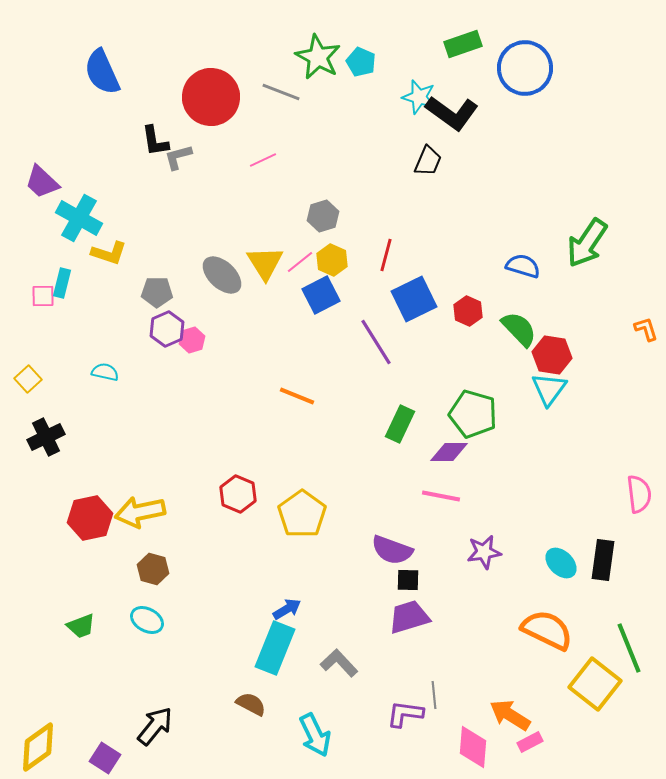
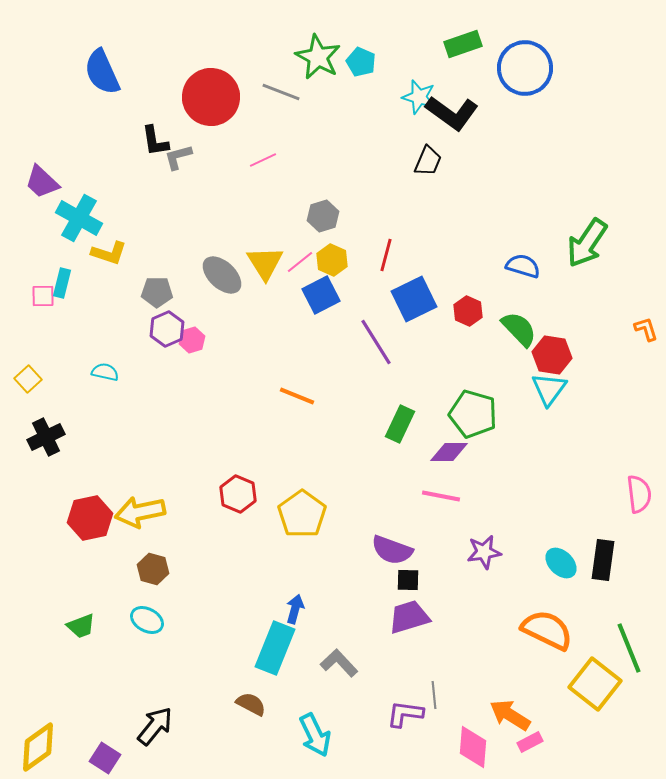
blue arrow at (287, 609): moved 8 px right; rotated 44 degrees counterclockwise
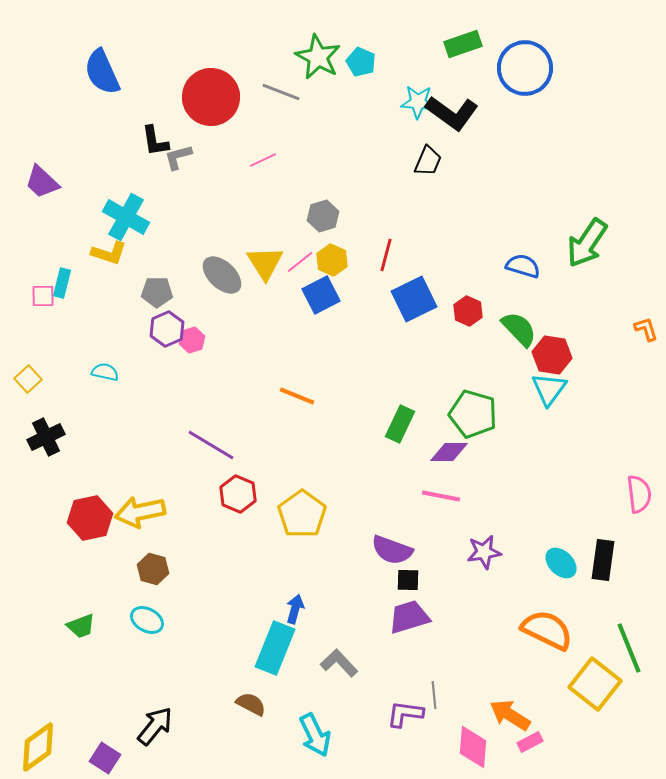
cyan star at (419, 97): moved 1 px left, 5 px down; rotated 12 degrees counterclockwise
cyan cross at (79, 218): moved 47 px right, 1 px up
purple line at (376, 342): moved 165 px left, 103 px down; rotated 27 degrees counterclockwise
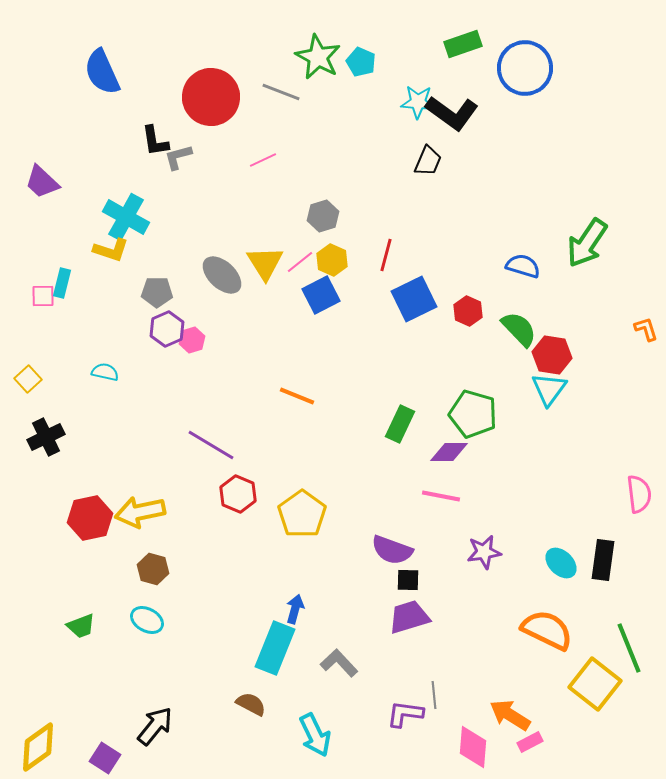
yellow L-shape at (109, 253): moved 2 px right, 3 px up
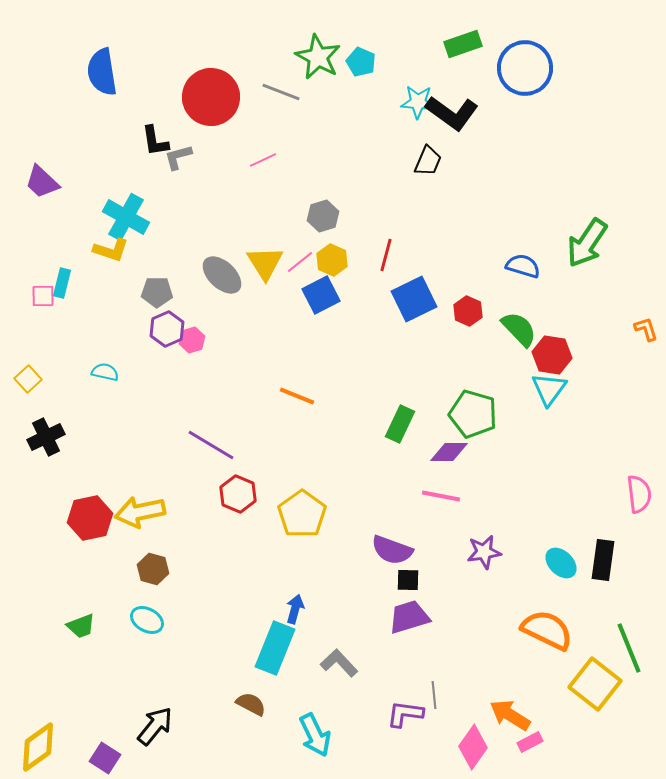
blue semicircle at (102, 72): rotated 15 degrees clockwise
pink diamond at (473, 747): rotated 30 degrees clockwise
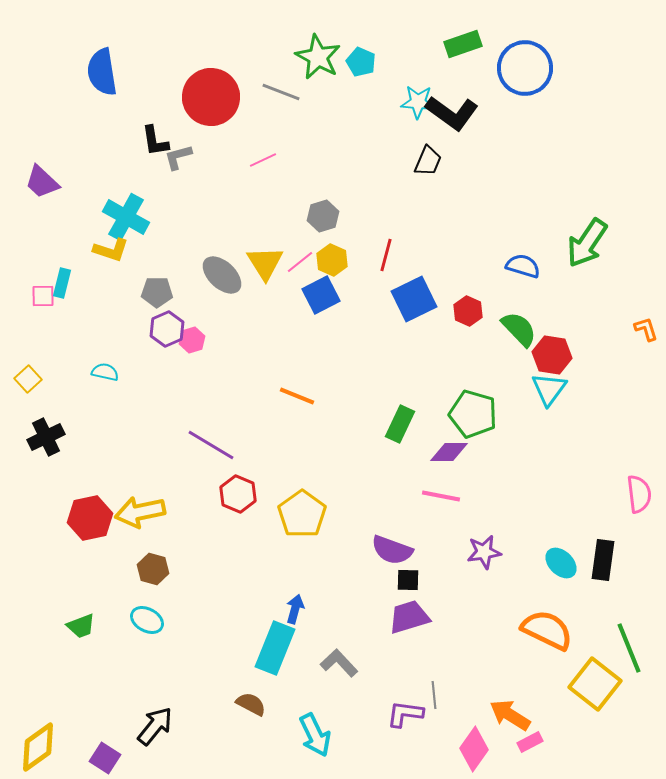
pink diamond at (473, 747): moved 1 px right, 2 px down
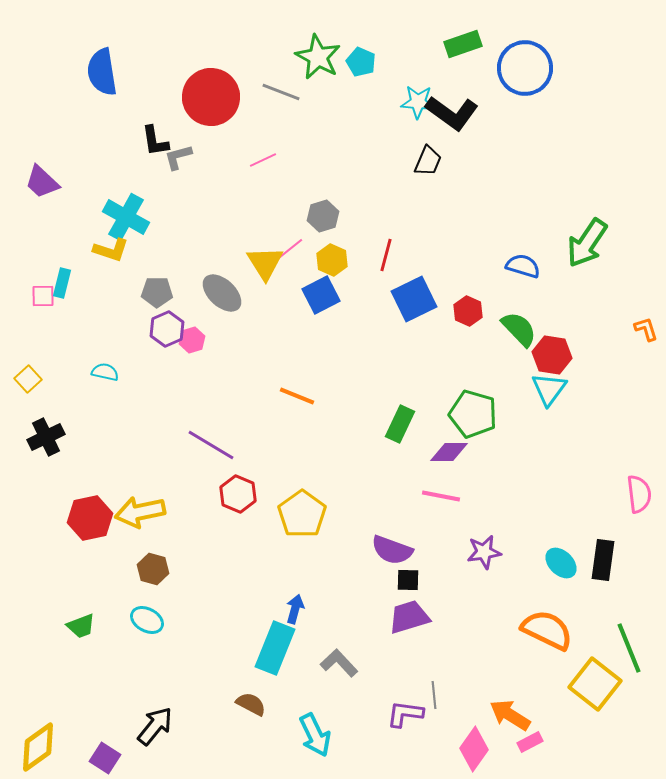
pink line at (300, 262): moved 10 px left, 13 px up
gray ellipse at (222, 275): moved 18 px down
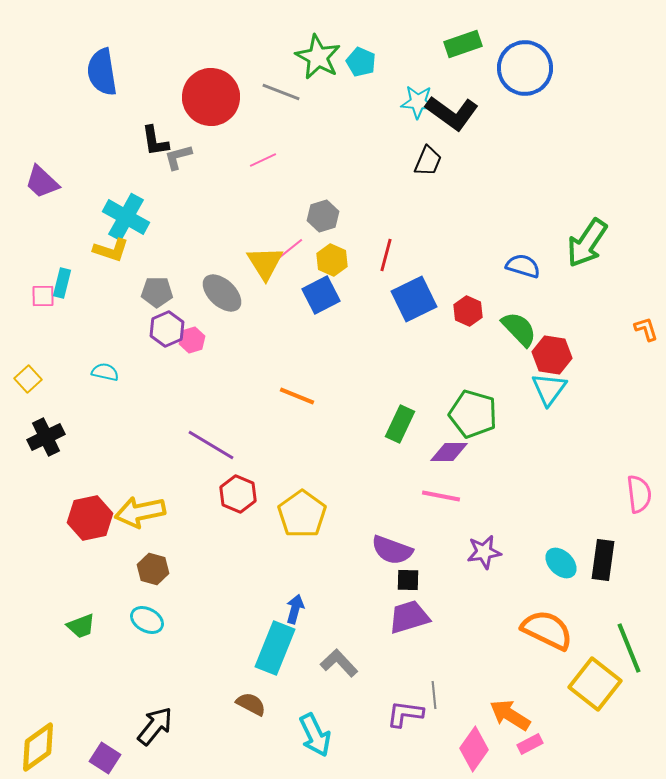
pink rectangle at (530, 742): moved 2 px down
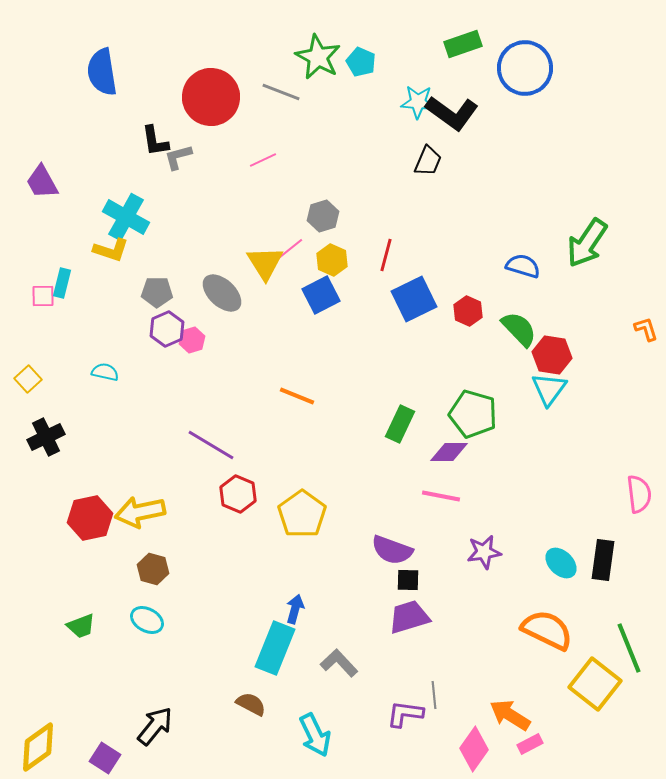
purple trapezoid at (42, 182): rotated 18 degrees clockwise
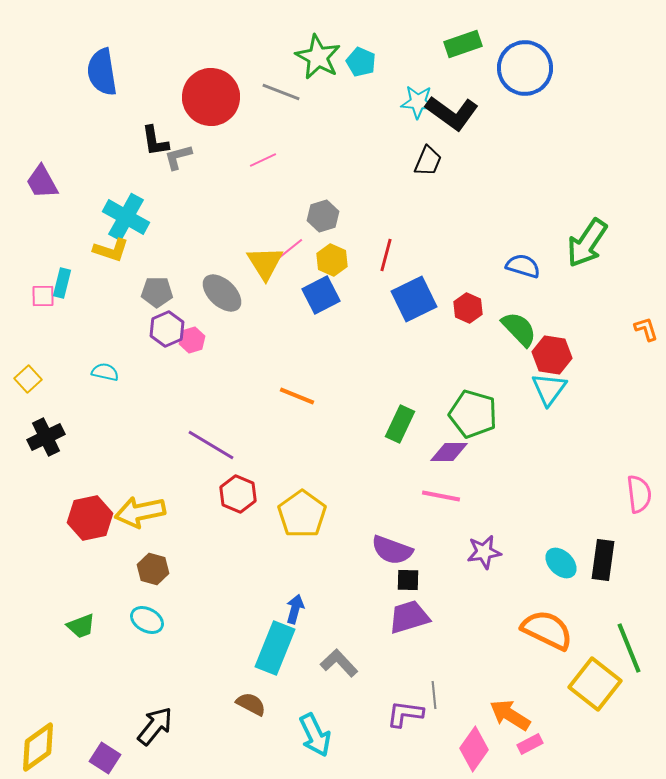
red hexagon at (468, 311): moved 3 px up
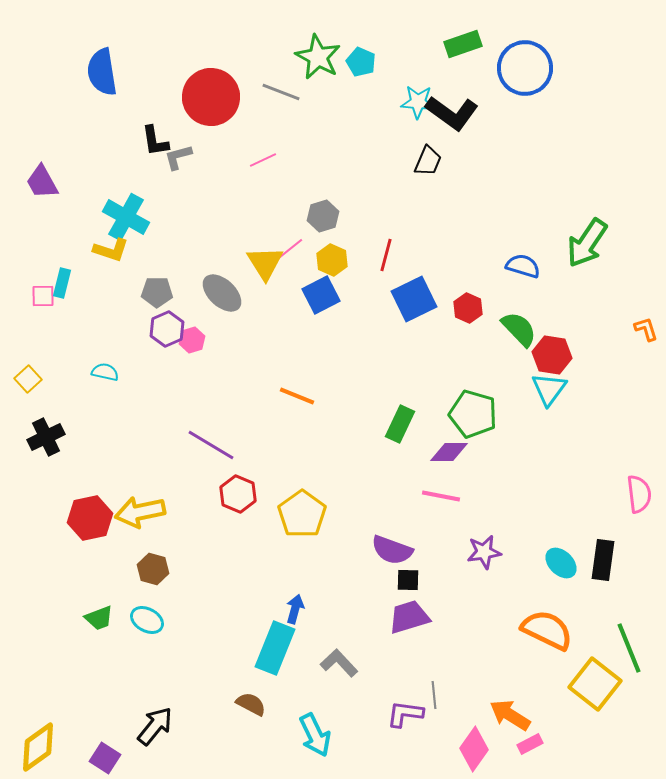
green trapezoid at (81, 626): moved 18 px right, 8 px up
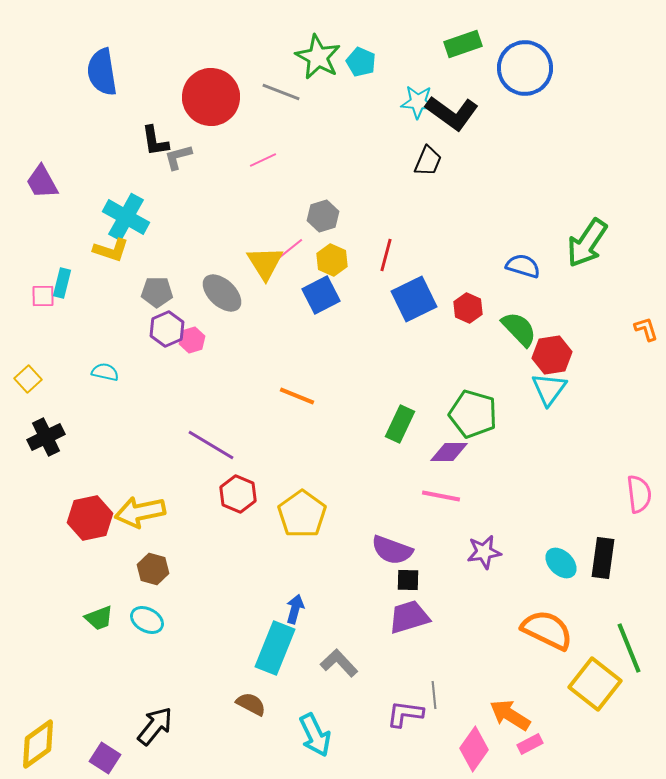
red hexagon at (552, 355): rotated 18 degrees counterclockwise
black rectangle at (603, 560): moved 2 px up
yellow diamond at (38, 747): moved 3 px up
